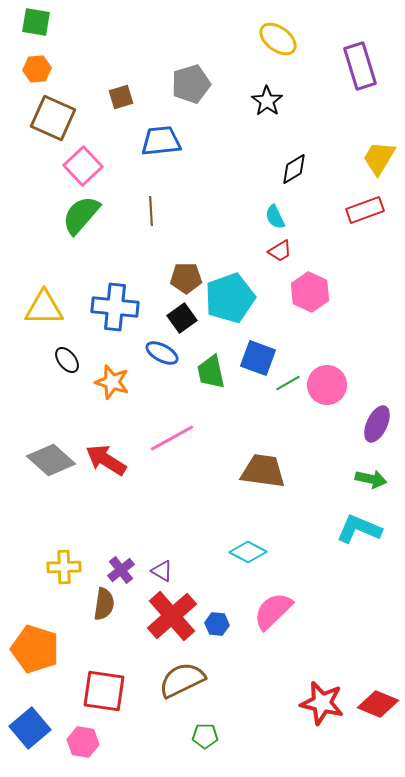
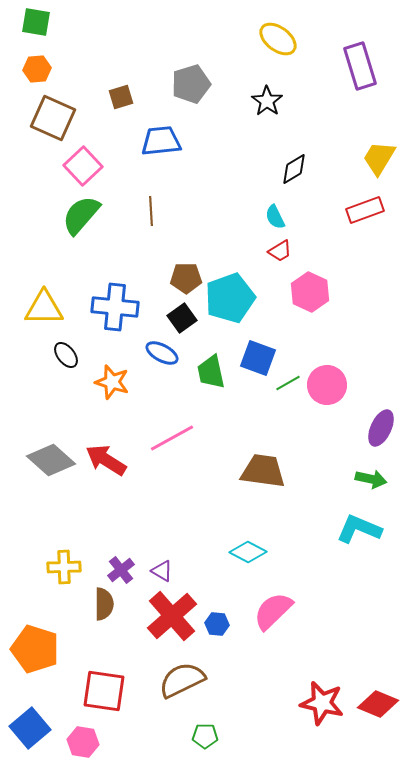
black ellipse at (67, 360): moved 1 px left, 5 px up
purple ellipse at (377, 424): moved 4 px right, 4 px down
brown semicircle at (104, 604): rotated 8 degrees counterclockwise
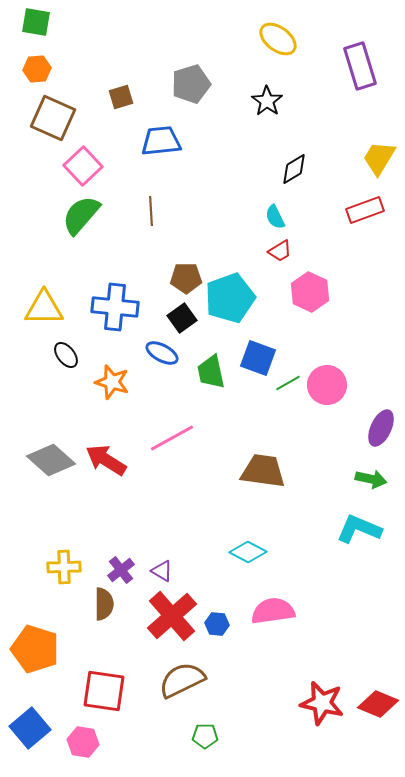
pink semicircle at (273, 611): rotated 36 degrees clockwise
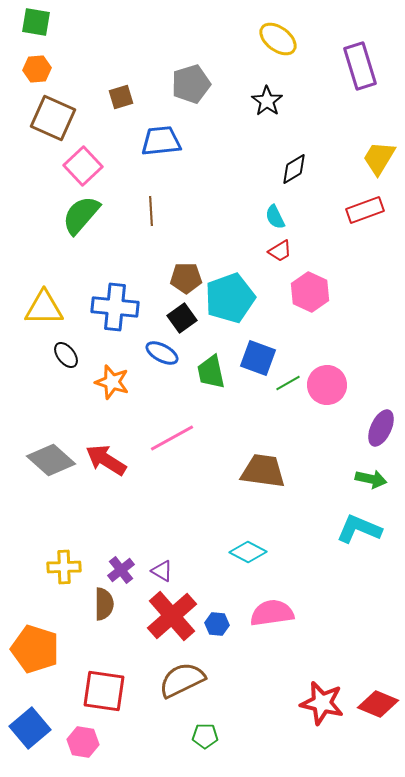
pink semicircle at (273, 611): moved 1 px left, 2 px down
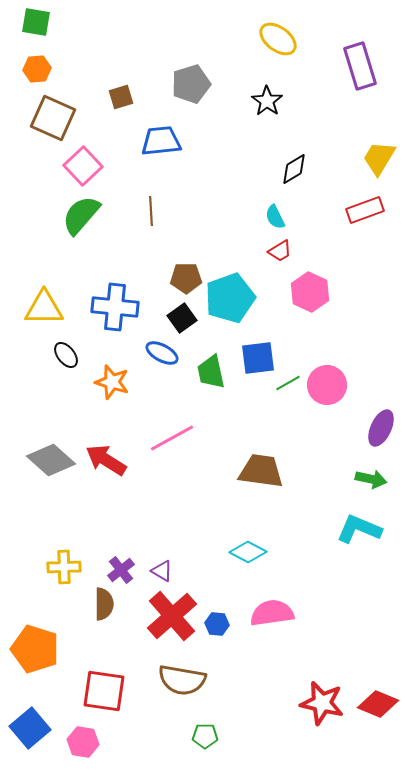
blue square at (258, 358): rotated 27 degrees counterclockwise
brown trapezoid at (263, 471): moved 2 px left
brown semicircle at (182, 680): rotated 144 degrees counterclockwise
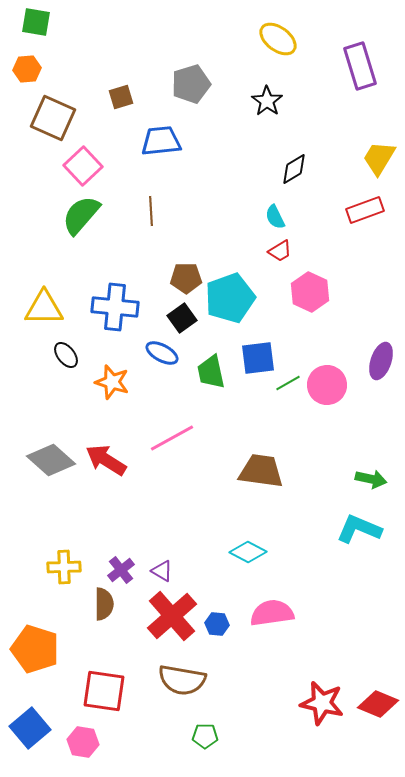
orange hexagon at (37, 69): moved 10 px left
purple ellipse at (381, 428): moved 67 px up; rotated 6 degrees counterclockwise
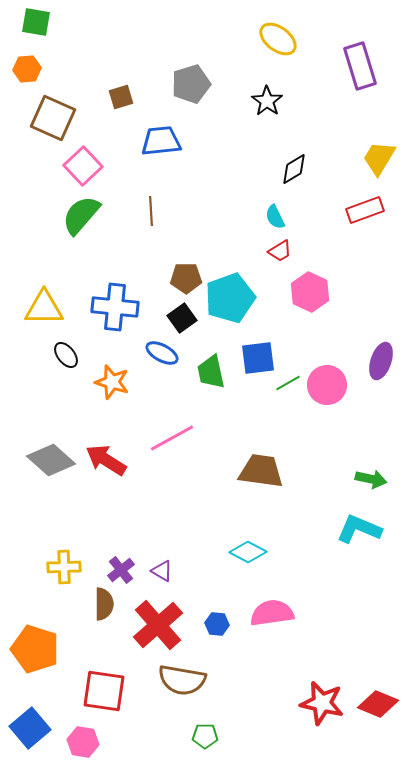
red cross at (172, 616): moved 14 px left, 9 px down
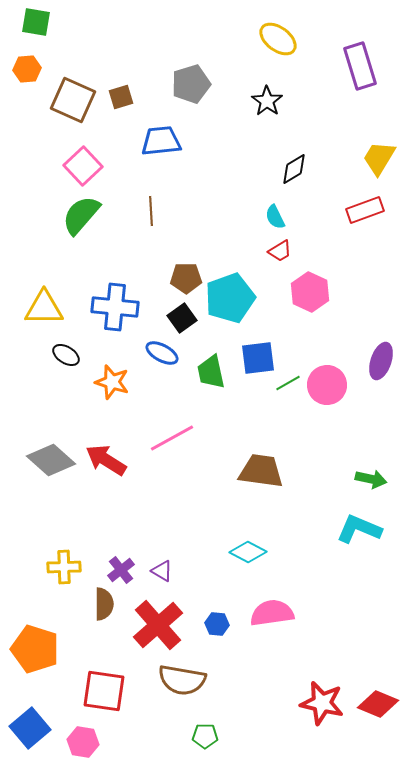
brown square at (53, 118): moved 20 px right, 18 px up
black ellipse at (66, 355): rotated 20 degrees counterclockwise
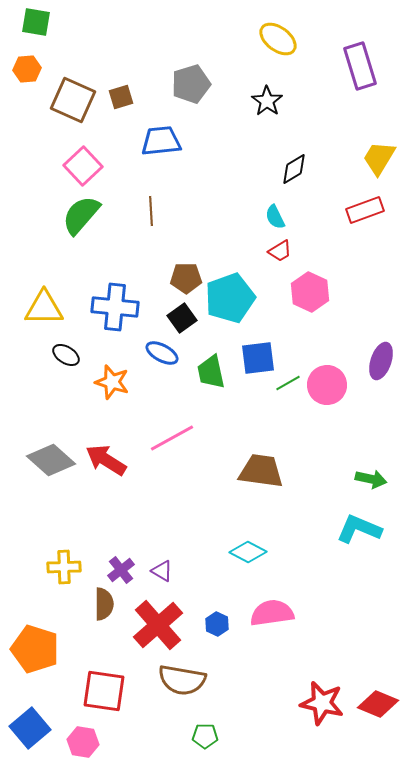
blue hexagon at (217, 624): rotated 20 degrees clockwise
